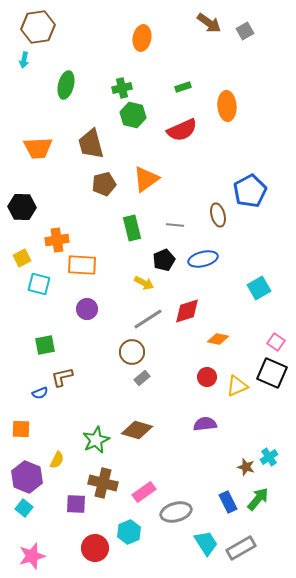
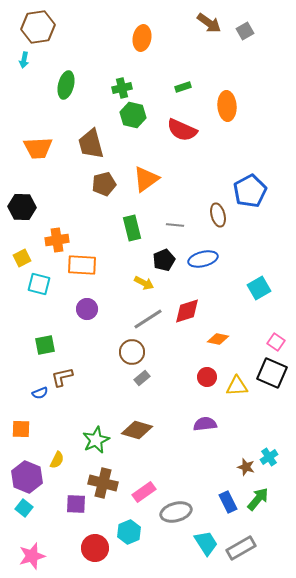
red semicircle at (182, 130): rotated 48 degrees clockwise
yellow triangle at (237, 386): rotated 20 degrees clockwise
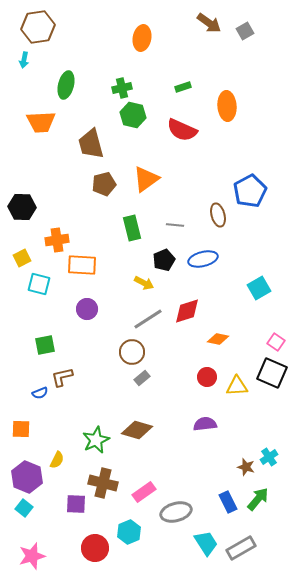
orange trapezoid at (38, 148): moved 3 px right, 26 px up
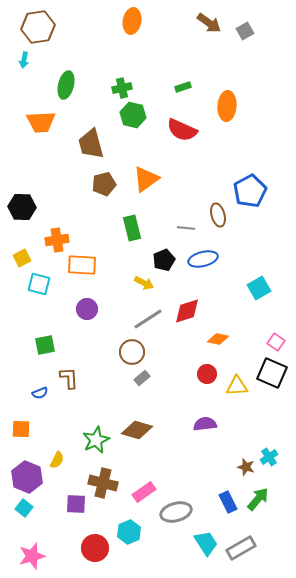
orange ellipse at (142, 38): moved 10 px left, 17 px up
orange ellipse at (227, 106): rotated 8 degrees clockwise
gray line at (175, 225): moved 11 px right, 3 px down
brown L-shape at (62, 377): moved 7 px right, 1 px down; rotated 100 degrees clockwise
red circle at (207, 377): moved 3 px up
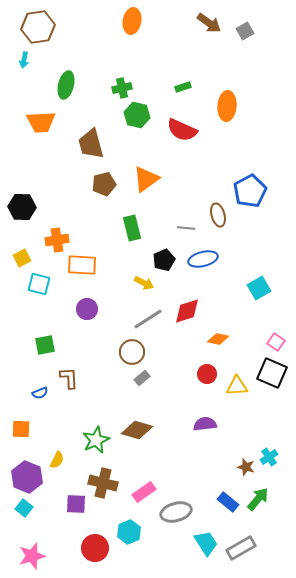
green hexagon at (133, 115): moved 4 px right
blue rectangle at (228, 502): rotated 25 degrees counterclockwise
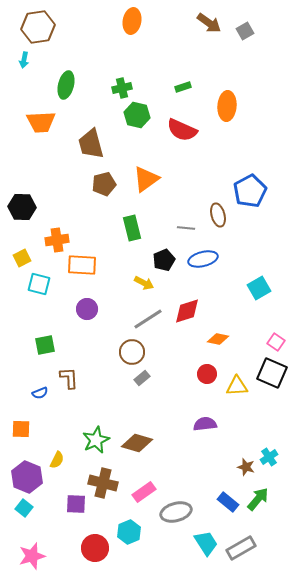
brown diamond at (137, 430): moved 13 px down
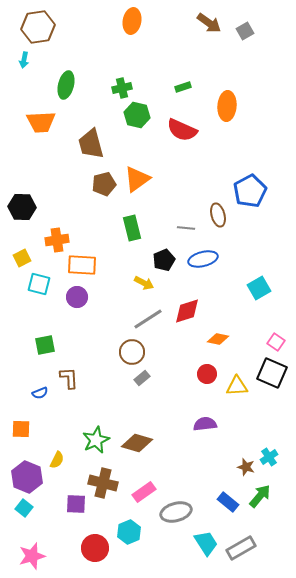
orange triangle at (146, 179): moved 9 px left
purple circle at (87, 309): moved 10 px left, 12 px up
green arrow at (258, 499): moved 2 px right, 3 px up
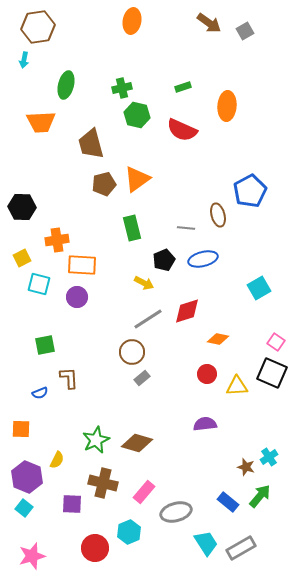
pink rectangle at (144, 492): rotated 15 degrees counterclockwise
purple square at (76, 504): moved 4 px left
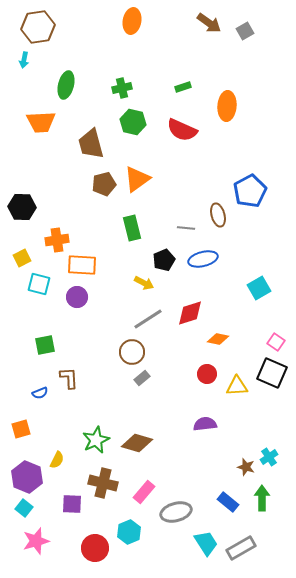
green hexagon at (137, 115): moved 4 px left, 7 px down
red diamond at (187, 311): moved 3 px right, 2 px down
orange square at (21, 429): rotated 18 degrees counterclockwise
green arrow at (260, 496): moved 2 px right, 2 px down; rotated 40 degrees counterclockwise
pink star at (32, 556): moved 4 px right, 15 px up
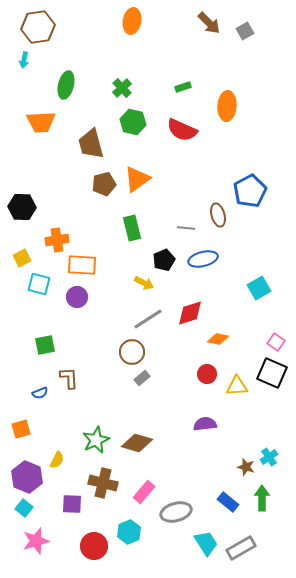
brown arrow at (209, 23): rotated 10 degrees clockwise
green cross at (122, 88): rotated 30 degrees counterclockwise
red circle at (95, 548): moved 1 px left, 2 px up
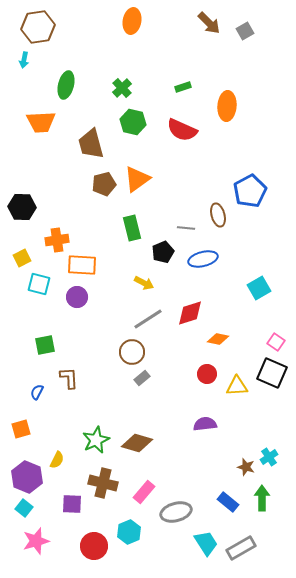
black pentagon at (164, 260): moved 1 px left, 8 px up
blue semicircle at (40, 393): moved 3 px left, 1 px up; rotated 140 degrees clockwise
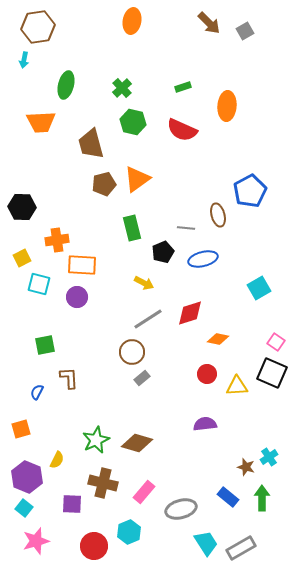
blue rectangle at (228, 502): moved 5 px up
gray ellipse at (176, 512): moved 5 px right, 3 px up
